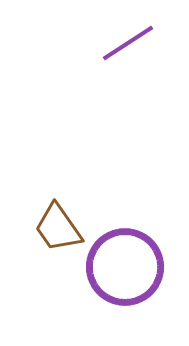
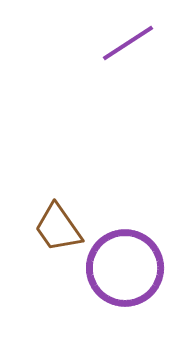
purple circle: moved 1 px down
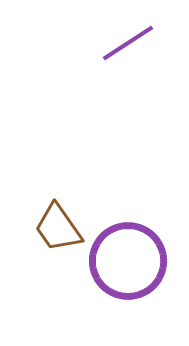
purple circle: moved 3 px right, 7 px up
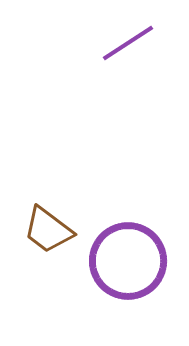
brown trapezoid: moved 10 px left, 2 px down; rotated 18 degrees counterclockwise
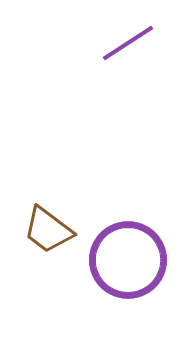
purple circle: moved 1 px up
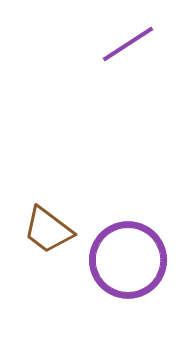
purple line: moved 1 px down
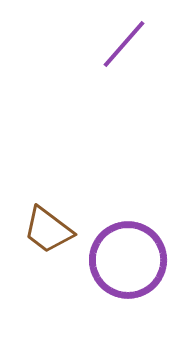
purple line: moved 4 px left; rotated 16 degrees counterclockwise
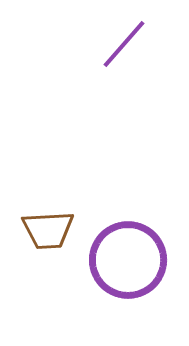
brown trapezoid: rotated 40 degrees counterclockwise
